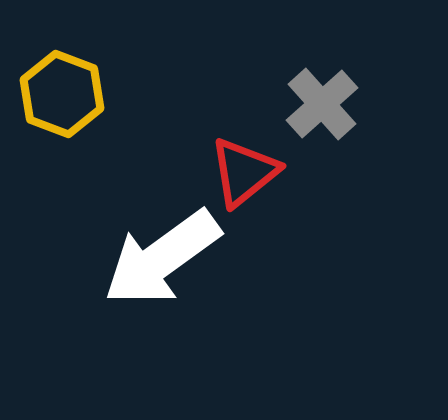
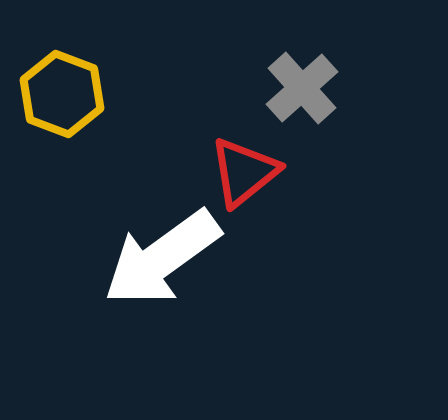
gray cross: moved 20 px left, 16 px up
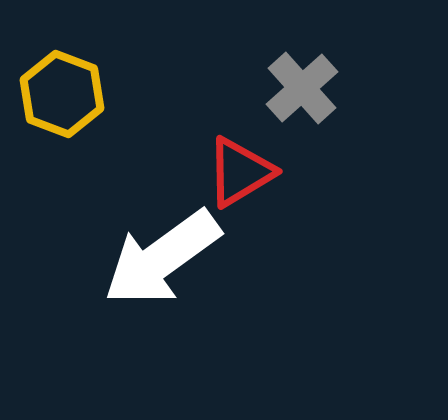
red triangle: moved 4 px left; rotated 8 degrees clockwise
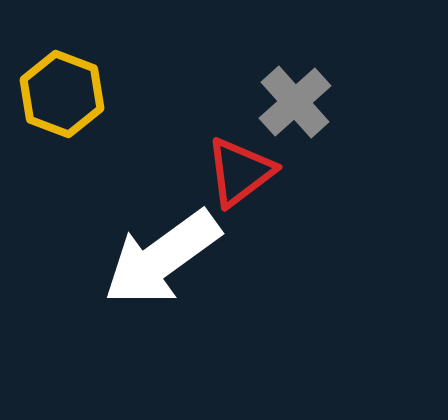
gray cross: moved 7 px left, 14 px down
red triangle: rotated 6 degrees counterclockwise
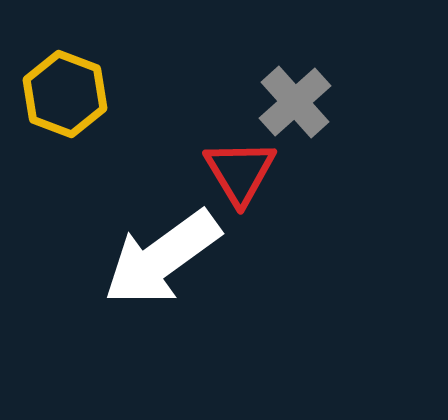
yellow hexagon: moved 3 px right
red triangle: rotated 24 degrees counterclockwise
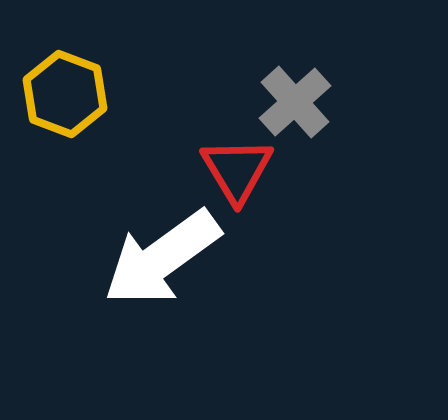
red triangle: moved 3 px left, 2 px up
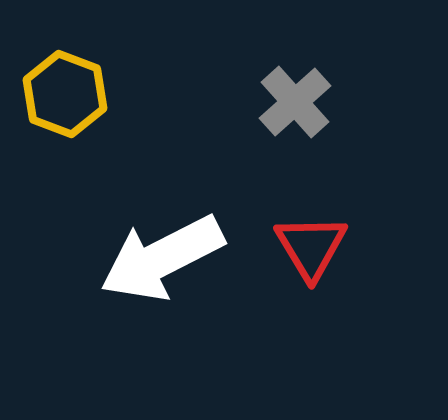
red triangle: moved 74 px right, 77 px down
white arrow: rotated 9 degrees clockwise
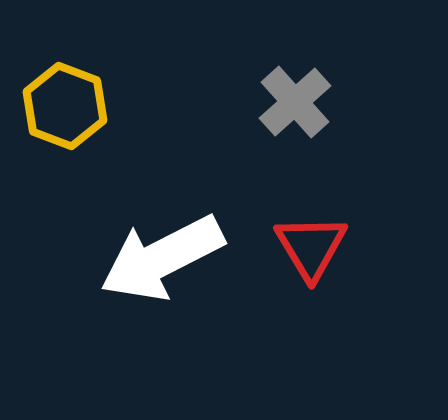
yellow hexagon: moved 12 px down
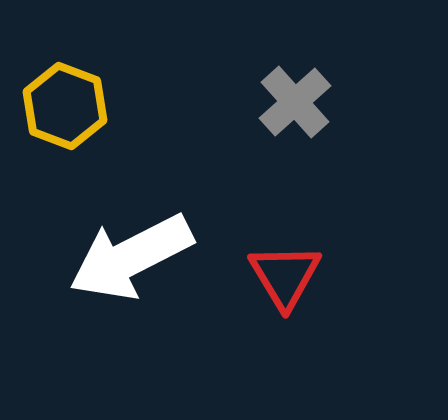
red triangle: moved 26 px left, 29 px down
white arrow: moved 31 px left, 1 px up
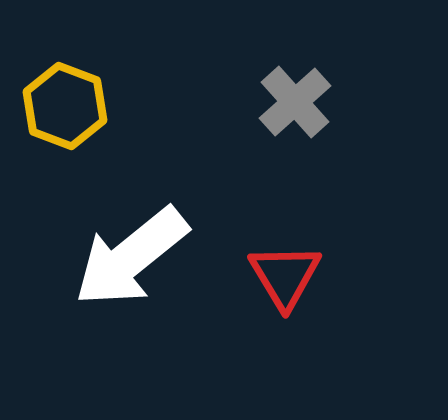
white arrow: rotated 12 degrees counterclockwise
